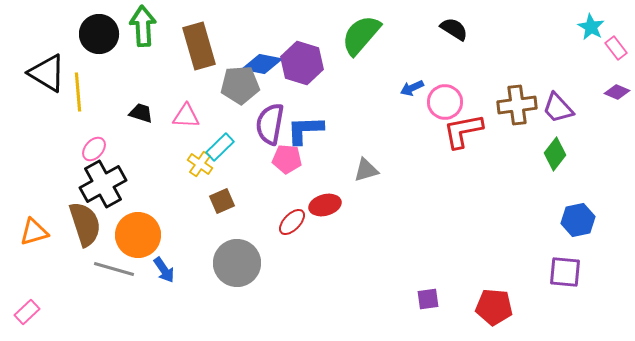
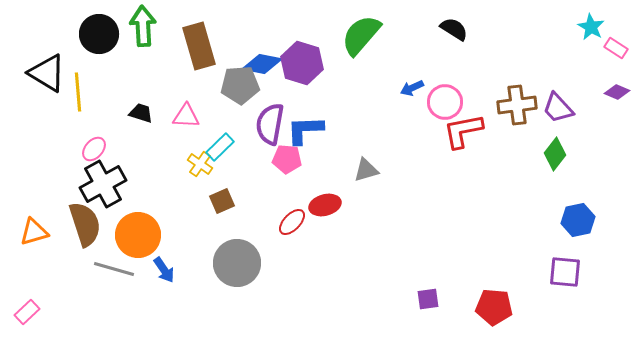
pink rectangle at (616, 48): rotated 20 degrees counterclockwise
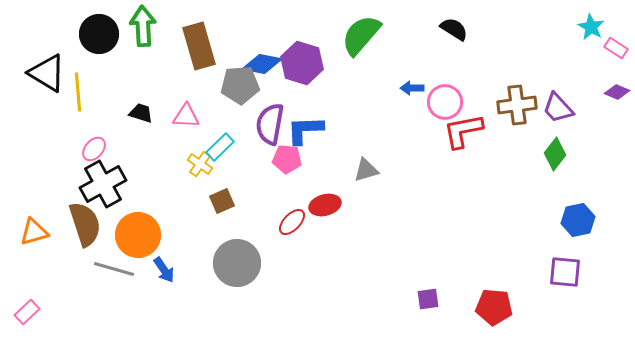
blue arrow at (412, 88): rotated 25 degrees clockwise
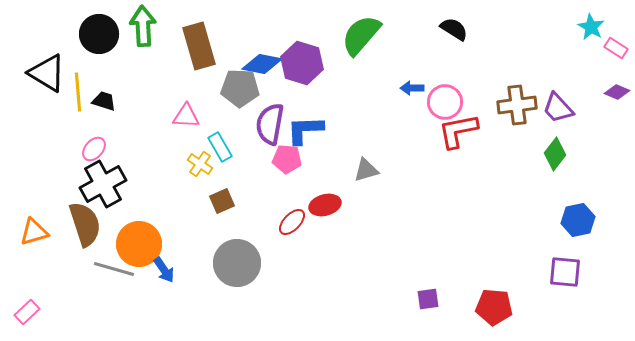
gray pentagon at (240, 85): moved 3 px down; rotated 6 degrees clockwise
black trapezoid at (141, 113): moved 37 px left, 12 px up
red L-shape at (463, 131): moved 5 px left
cyan rectangle at (220, 147): rotated 76 degrees counterclockwise
orange circle at (138, 235): moved 1 px right, 9 px down
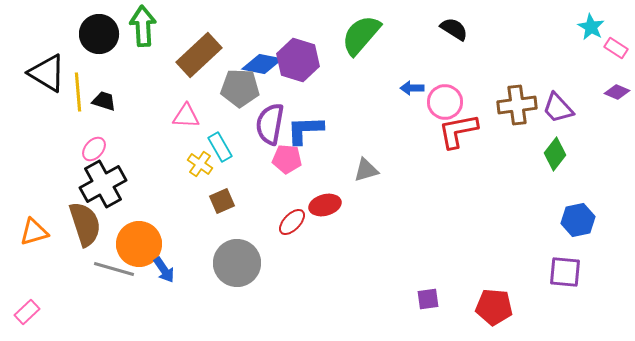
brown rectangle at (199, 46): moved 9 px down; rotated 63 degrees clockwise
purple hexagon at (302, 63): moved 4 px left, 3 px up
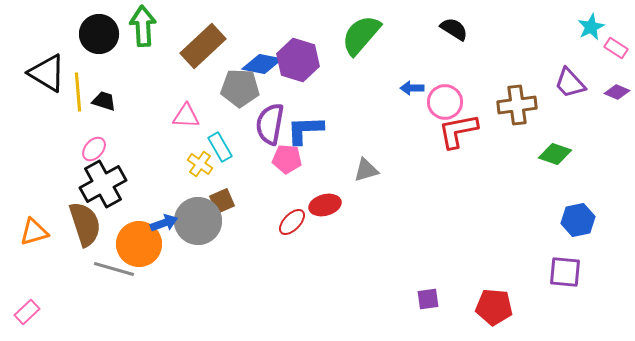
cyan star at (591, 27): rotated 16 degrees clockwise
brown rectangle at (199, 55): moved 4 px right, 9 px up
purple trapezoid at (558, 108): moved 12 px right, 25 px up
green diamond at (555, 154): rotated 72 degrees clockwise
gray circle at (237, 263): moved 39 px left, 42 px up
blue arrow at (164, 270): moved 47 px up; rotated 76 degrees counterclockwise
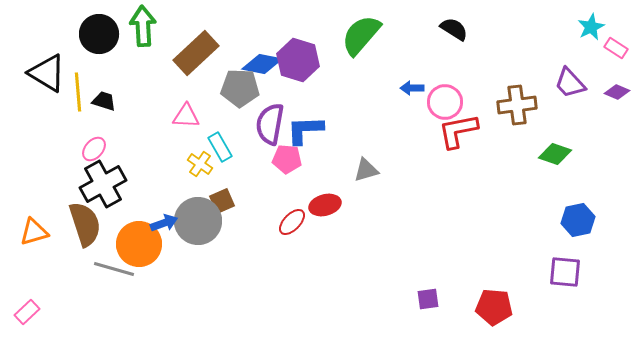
brown rectangle at (203, 46): moved 7 px left, 7 px down
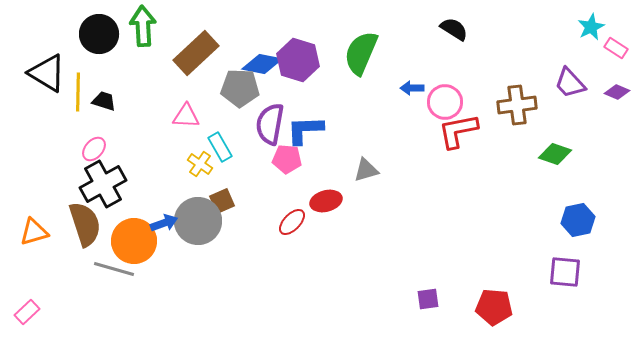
green semicircle at (361, 35): moved 18 px down; rotated 18 degrees counterclockwise
yellow line at (78, 92): rotated 6 degrees clockwise
red ellipse at (325, 205): moved 1 px right, 4 px up
orange circle at (139, 244): moved 5 px left, 3 px up
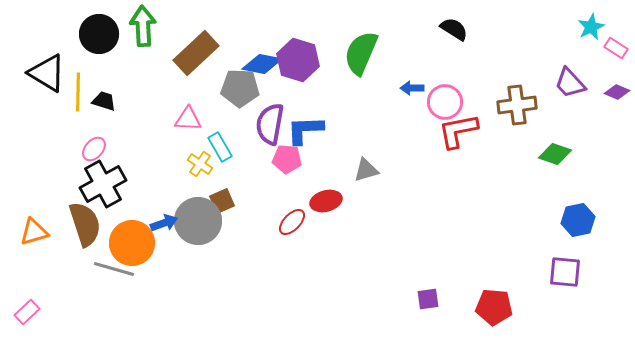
pink triangle at (186, 116): moved 2 px right, 3 px down
orange circle at (134, 241): moved 2 px left, 2 px down
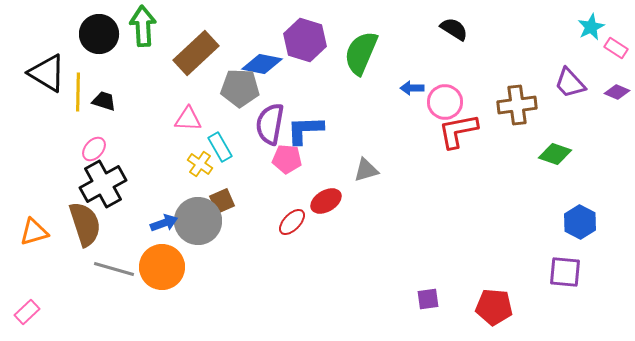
purple hexagon at (298, 60): moved 7 px right, 20 px up
red ellipse at (326, 201): rotated 16 degrees counterclockwise
blue hexagon at (578, 220): moved 2 px right, 2 px down; rotated 20 degrees counterclockwise
orange circle at (132, 243): moved 30 px right, 24 px down
